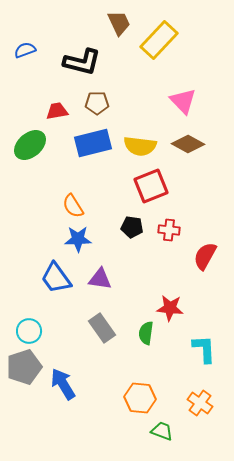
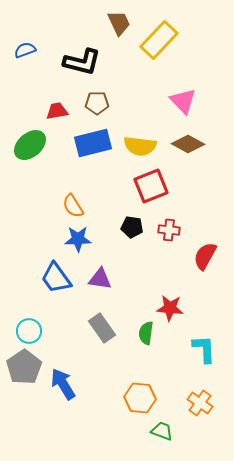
gray pentagon: rotated 16 degrees counterclockwise
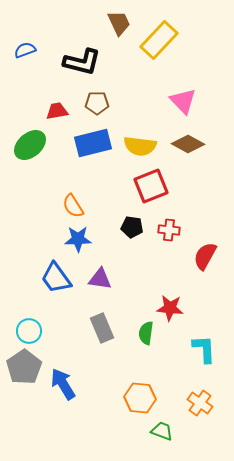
gray rectangle: rotated 12 degrees clockwise
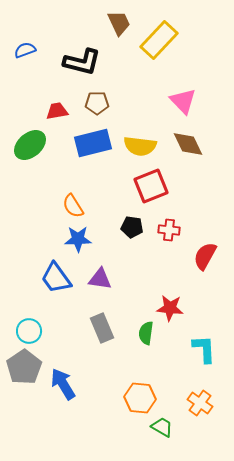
brown diamond: rotated 36 degrees clockwise
green trapezoid: moved 4 px up; rotated 10 degrees clockwise
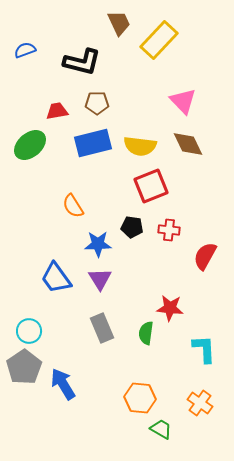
blue star: moved 20 px right, 5 px down
purple triangle: rotated 50 degrees clockwise
green trapezoid: moved 1 px left, 2 px down
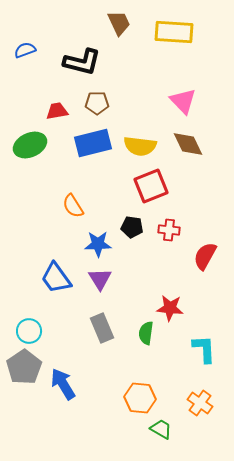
yellow rectangle: moved 15 px right, 8 px up; rotated 51 degrees clockwise
green ellipse: rotated 16 degrees clockwise
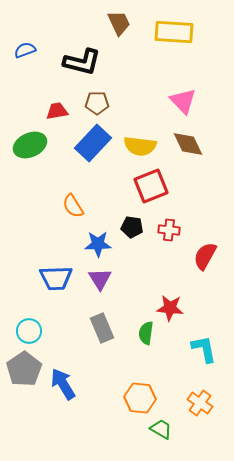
blue rectangle: rotated 33 degrees counterclockwise
blue trapezoid: rotated 56 degrees counterclockwise
cyan L-shape: rotated 8 degrees counterclockwise
gray pentagon: moved 2 px down
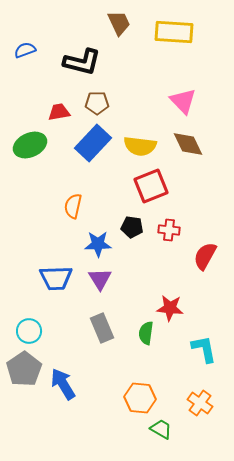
red trapezoid: moved 2 px right, 1 px down
orange semicircle: rotated 45 degrees clockwise
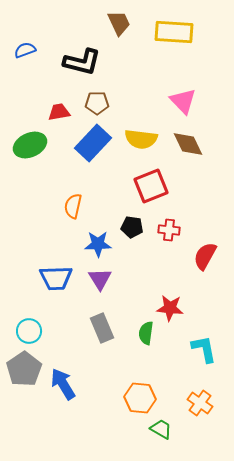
yellow semicircle: moved 1 px right, 7 px up
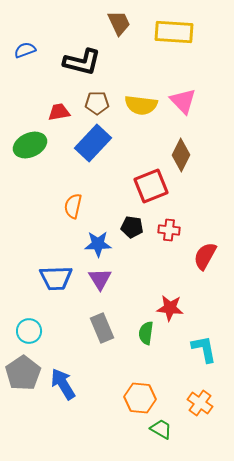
yellow semicircle: moved 34 px up
brown diamond: moved 7 px left, 11 px down; rotated 52 degrees clockwise
gray pentagon: moved 1 px left, 4 px down
